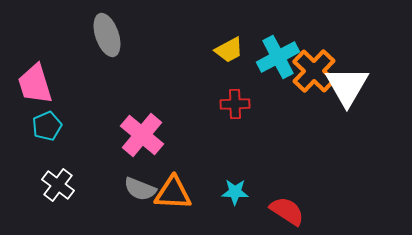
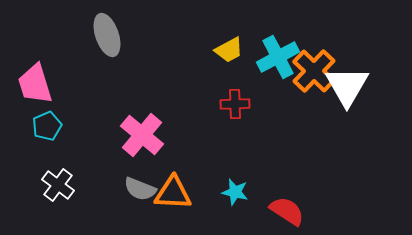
cyan star: rotated 12 degrees clockwise
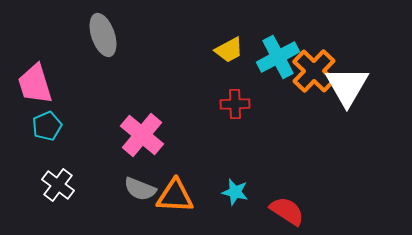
gray ellipse: moved 4 px left
orange triangle: moved 2 px right, 3 px down
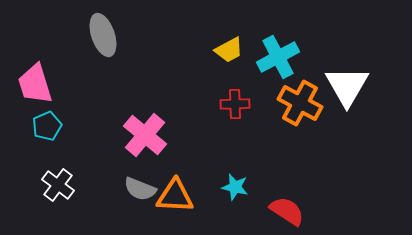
orange cross: moved 14 px left, 32 px down; rotated 15 degrees counterclockwise
pink cross: moved 3 px right
cyan star: moved 5 px up
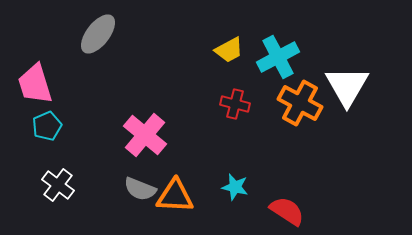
gray ellipse: moved 5 px left, 1 px up; rotated 57 degrees clockwise
red cross: rotated 16 degrees clockwise
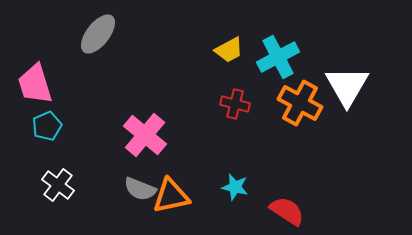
orange triangle: moved 4 px left; rotated 15 degrees counterclockwise
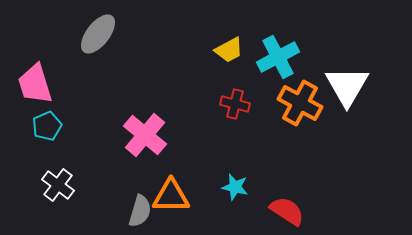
gray semicircle: moved 22 px down; rotated 96 degrees counterclockwise
orange triangle: rotated 12 degrees clockwise
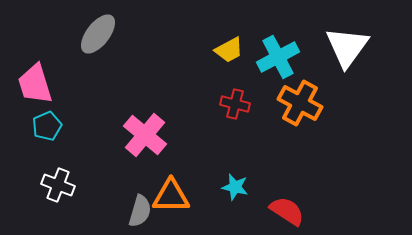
white triangle: moved 39 px up; rotated 6 degrees clockwise
white cross: rotated 16 degrees counterclockwise
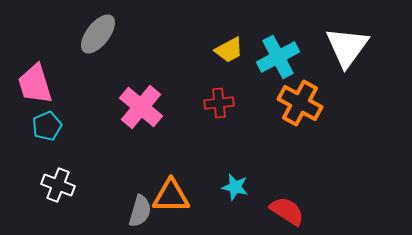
red cross: moved 16 px left, 1 px up; rotated 20 degrees counterclockwise
pink cross: moved 4 px left, 28 px up
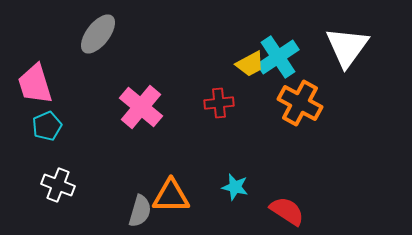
yellow trapezoid: moved 21 px right, 14 px down
cyan cross: rotated 6 degrees counterclockwise
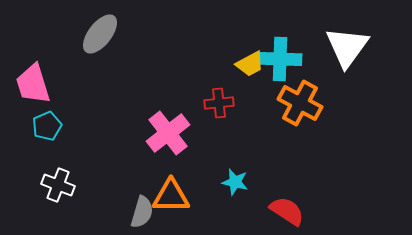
gray ellipse: moved 2 px right
cyan cross: moved 2 px right, 2 px down; rotated 36 degrees clockwise
pink trapezoid: moved 2 px left
pink cross: moved 27 px right, 26 px down; rotated 12 degrees clockwise
cyan star: moved 5 px up
gray semicircle: moved 2 px right, 1 px down
